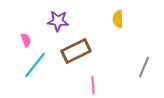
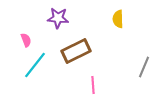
purple star: moved 3 px up
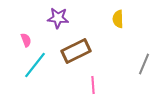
gray line: moved 3 px up
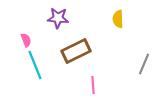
cyan line: rotated 60 degrees counterclockwise
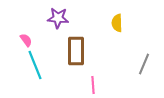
yellow semicircle: moved 1 px left, 4 px down
pink semicircle: rotated 16 degrees counterclockwise
brown rectangle: rotated 64 degrees counterclockwise
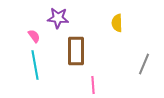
pink semicircle: moved 8 px right, 4 px up
cyan line: rotated 12 degrees clockwise
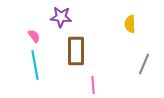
purple star: moved 3 px right, 1 px up
yellow semicircle: moved 13 px right, 1 px down
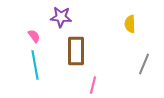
pink line: rotated 18 degrees clockwise
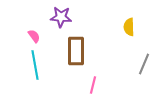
yellow semicircle: moved 1 px left, 3 px down
